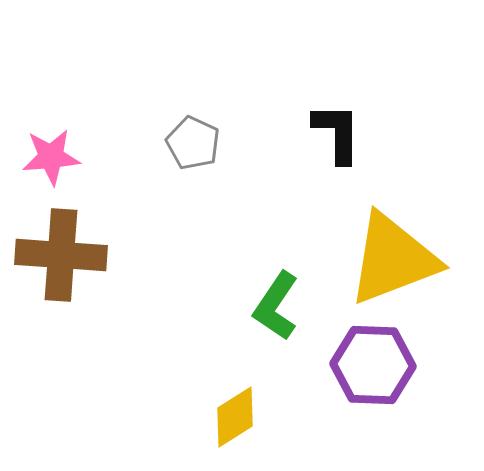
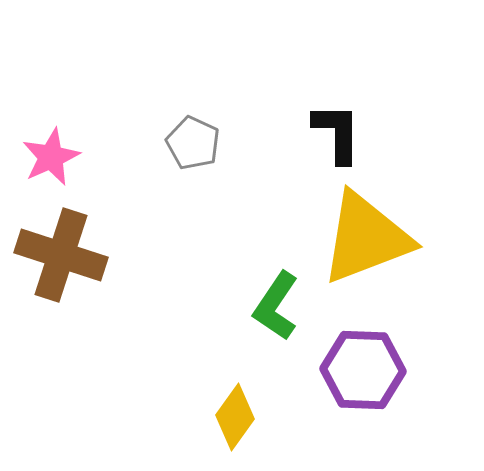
pink star: rotated 20 degrees counterclockwise
brown cross: rotated 14 degrees clockwise
yellow triangle: moved 27 px left, 21 px up
purple hexagon: moved 10 px left, 5 px down
yellow diamond: rotated 22 degrees counterclockwise
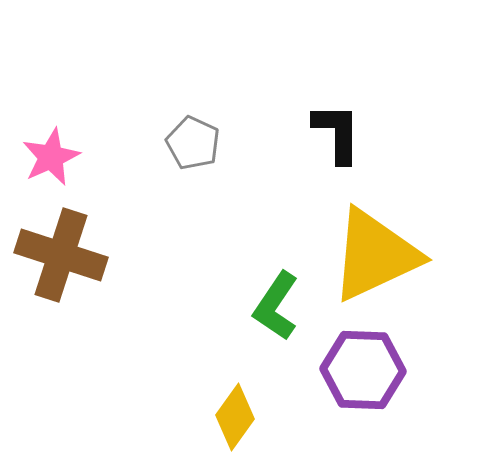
yellow triangle: moved 9 px right, 17 px down; rotated 4 degrees counterclockwise
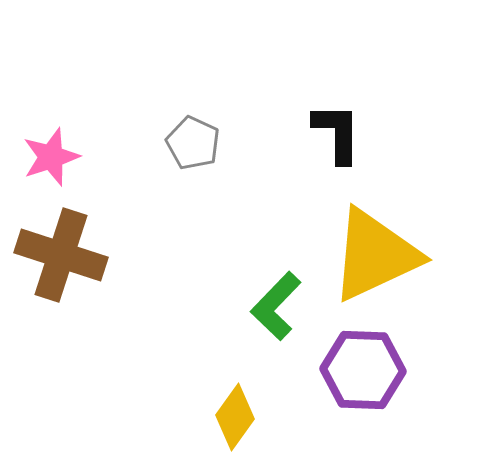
pink star: rotated 6 degrees clockwise
green L-shape: rotated 10 degrees clockwise
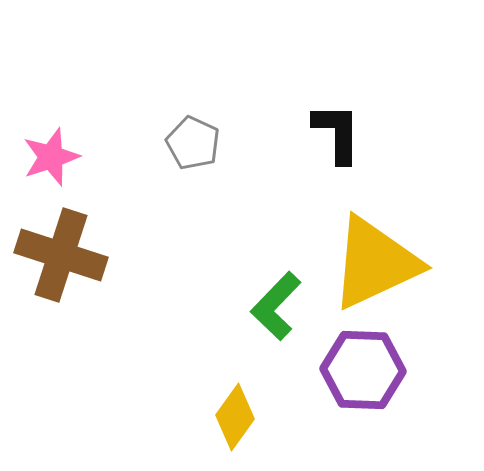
yellow triangle: moved 8 px down
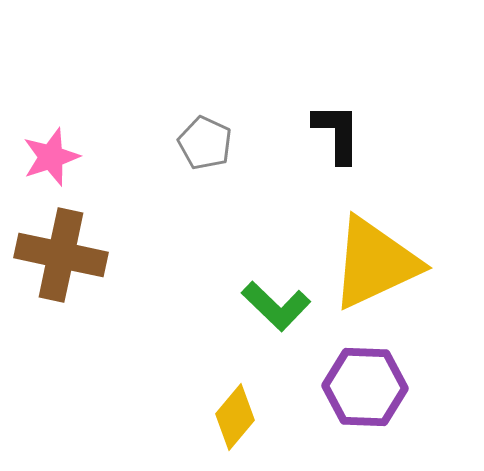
gray pentagon: moved 12 px right
brown cross: rotated 6 degrees counterclockwise
green L-shape: rotated 90 degrees counterclockwise
purple hexagon: moved 2 px right, 17 px down
yellow diamond: rotated 4 degrees clockwise
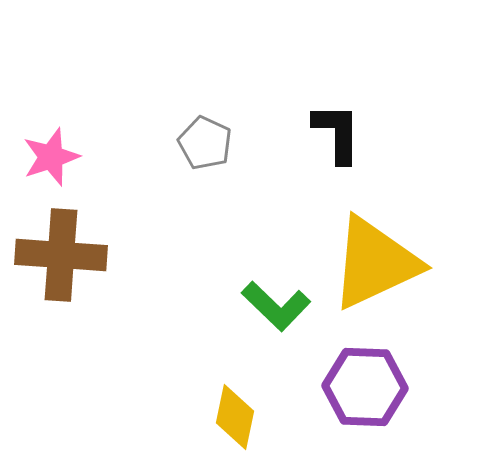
brown cross: rotated 8 degrees counterclockwise
yellow diamond: rotated 28 degrees counterclockwise
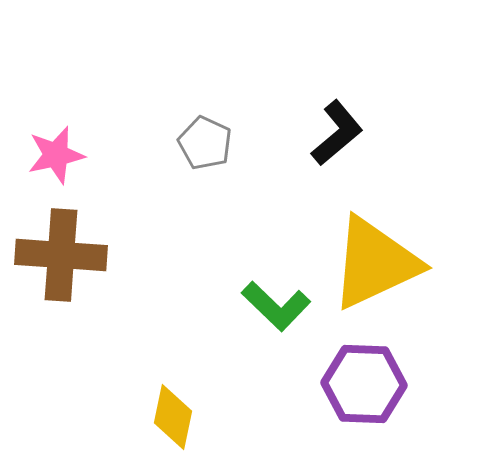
black L-shape: rotated 50 degrees clockwise
pink star: moved 5 px right, 2 px up; rotated 6 degrees clockwise
purple hexagon: moved 1 px left, 3 px up
yellow diamond: moved 62 px left
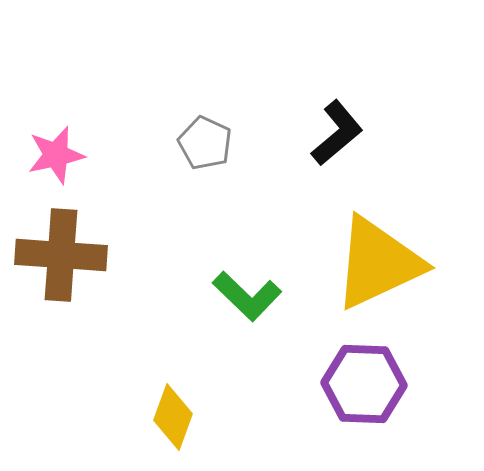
yellow triangle: moved 3 px right
green L-shape: moved 29 px left, 10 px up
yellow diamond: rotated 8 degrees clockwise
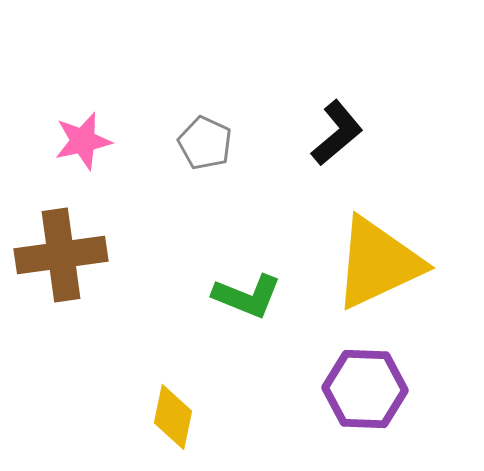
pink star: moved 27 px right, 14 px up
brown cross: rotated 12 degrees counterclockwise
green L-shape: rotated 22 degrees counterclockwise
purple hexagon: moved 1 px right, 5 px down
yellow diamond: rotated 8 degrees counterclockwise
